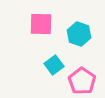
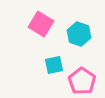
pink square: rotated 30 degrees clockwise
cyan square: rotated 24 degrees clockwise
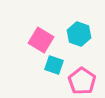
pink square: moved 16 px down
cyan square: rotated 30 degrees clockwise
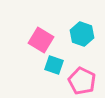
cyan hexagon: moved 3 px right
pink pentagon: rotated 8 degrees counterclockwise
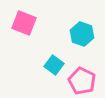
pink square: moved 17 px left, 17 px up; rotated 10 degrees counterclockwise
cyan square: rotated 18 degrees clockwise
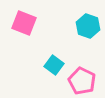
cyan hexagon: moved 6 px right, 8 px up
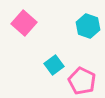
pink square: rotated 20 degrees clockwise
cyan square: rotated 18 degrees clockwise
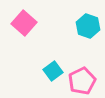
cyan square: moved 1 px left, 6 px down
pink pentagon: rotated 20 degrees clockwise
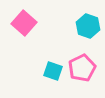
cyan square: rotated 36 degrees counterclockwise
pink pentagon: moved 13 px up
